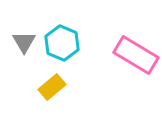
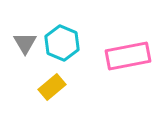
gray triangle: moved 1 px right, 1 px down
pink rectangle: moved 8 px left, 1 px down; rotated 42 degrees counterclockwise
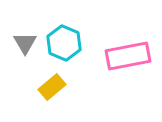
cyan hexagon: moved 2 px right
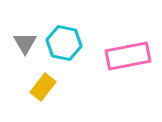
cyan hexagon: rotated 12 degrees counterclockwise
yellow rectangle: moved 9 px left; rotated 12 degrees counterclockwise
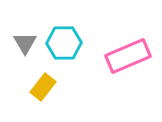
cyan hexagon: rotated 12 degrees counterclockwise
pink rectangle: rotated 12 degrees counterclockwise
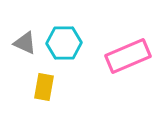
gray triangle: rotated 35 degrees counterclockwise
yellow rectangle: moved 1 px right; rotated 28 degrees counterclockwise
